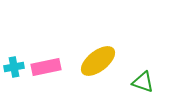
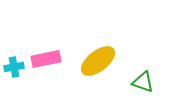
pink rectangle: moved 8 px up
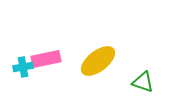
cyan cross: moved 9 px right
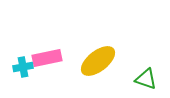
pink rectangle: moved 1 px right, 1 px up
green triangle: moved 3 px right, 3 px up
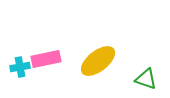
pink rectangle: moved 1 px left, 1 px down
cyan cross: moved 3 px left
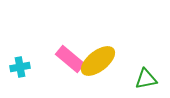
pink rectangle: moved 24 px right; rotated 52 degrees clockwise
green triangle: rotated 30 degrees counterclockwise
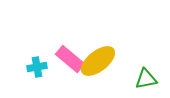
cyan cross: moved 17 px right
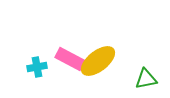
pink rectangle: rotated 12 degrees counterclockwise
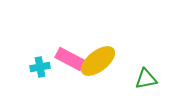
cyan cross: moved 3 px right
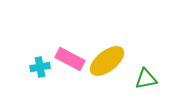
yellow ellipse: moved 9 px right
